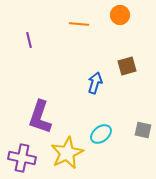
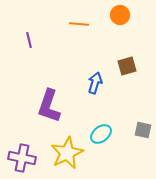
purple L-shape: moved 9 px right, 11 px up
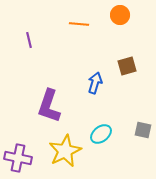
yellow star: moved 2 px left, 2 px up
purple cross: moved 4 px left
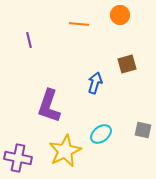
brown square: moved 2 px up
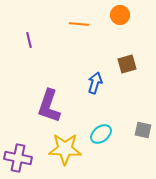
yellow star: moved 2 px up; rotated 28 degrees clockwise
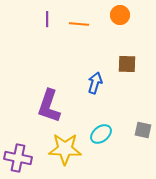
purple line: moved 18 px right, 21 px up; rotated 14 degrees clockwise
brown square: rotated 18 degrees clockwise
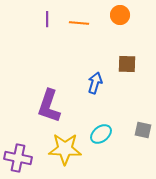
orange line: moved 1 px up
